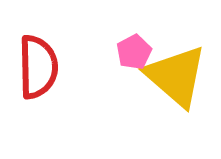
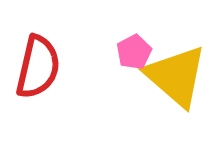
red semicircle: rotated 14 degrees clockwise
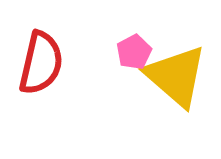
red semicircle: moved 3 px right, 4 px up
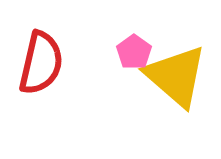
pink pentagon: rotated 8 degrees counterclockwise
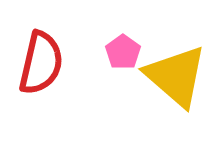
pink pentagon: moved 11 px left
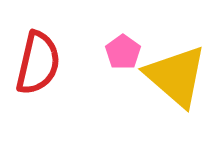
red semicircle: moved 3 px left
